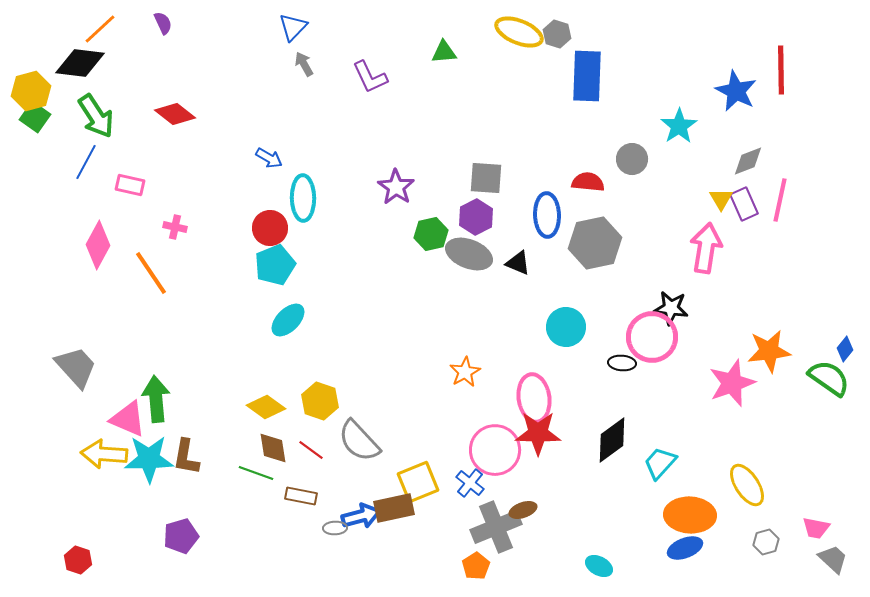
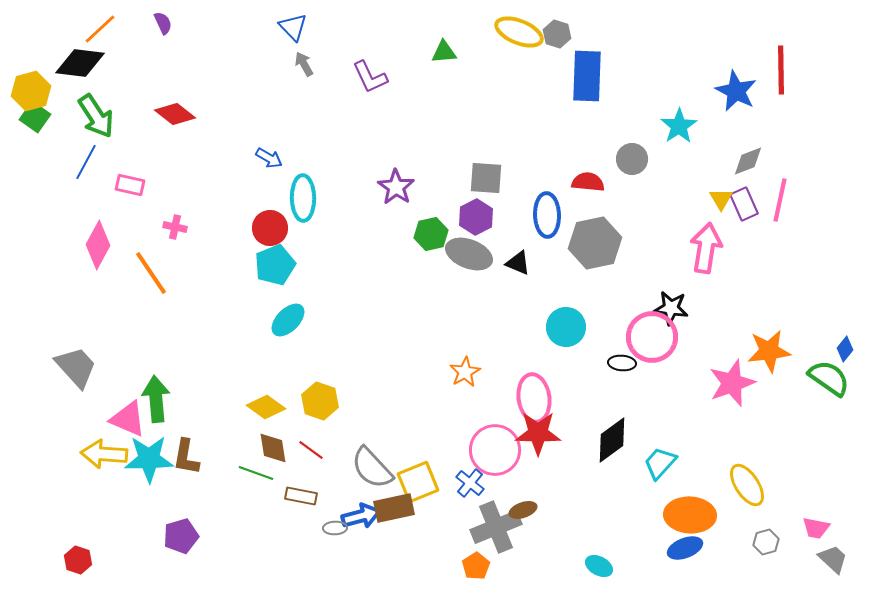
blue triangle at (293, 27): rotated 28 degrees counterclockwise
gray semicircle at (359, 441): moved 13 px right, 27 px down
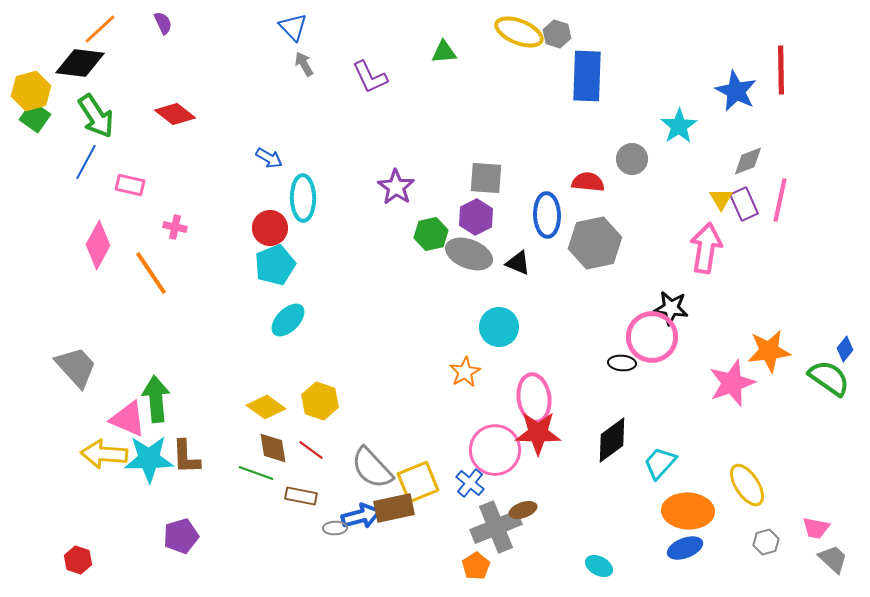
cyan circle at (566, 327): moved 67 px left
brown L-shape at (186, 457): rotated 12 degrees counterclockwise
orange ellipse at (690, 515): moved 2 px left, 4 px up
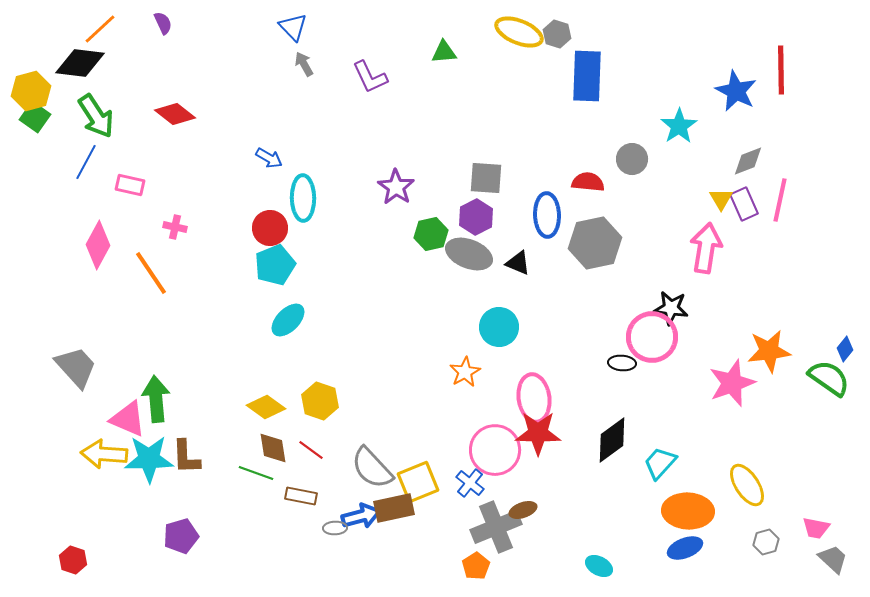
red hexagon at (78, 560): moved 5 px left
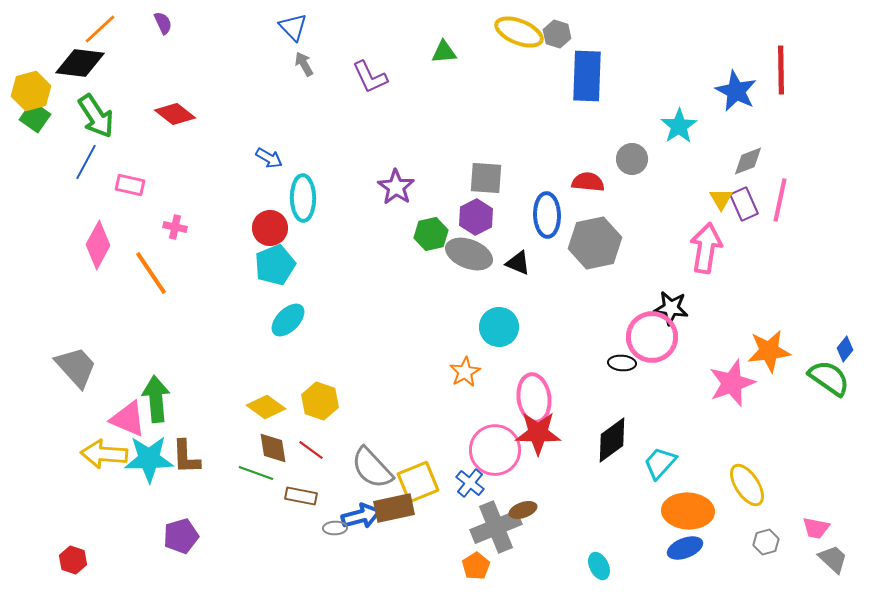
cyan ellipse at (599, 566): rotated 36 degrees clockwise
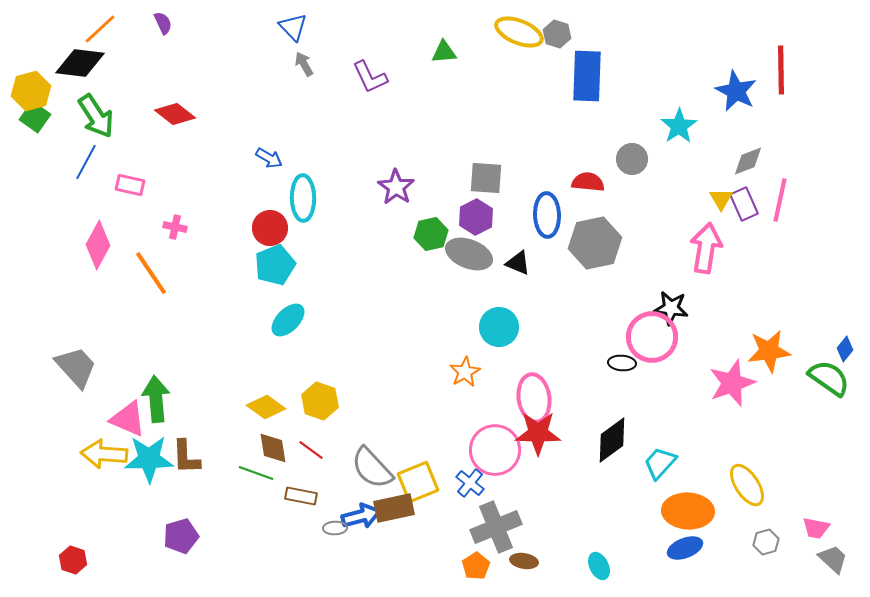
brown ellipse at (523, 510): moved 1 px right, 51 px down; rotated 28 degrees clockwise
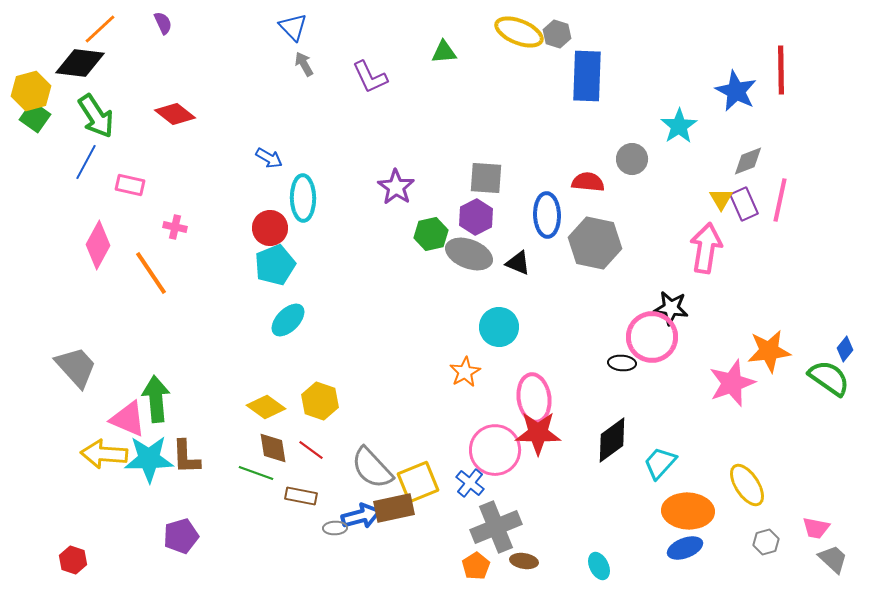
gray hexagon at (595, 243): rotated 24 degrees clockwise
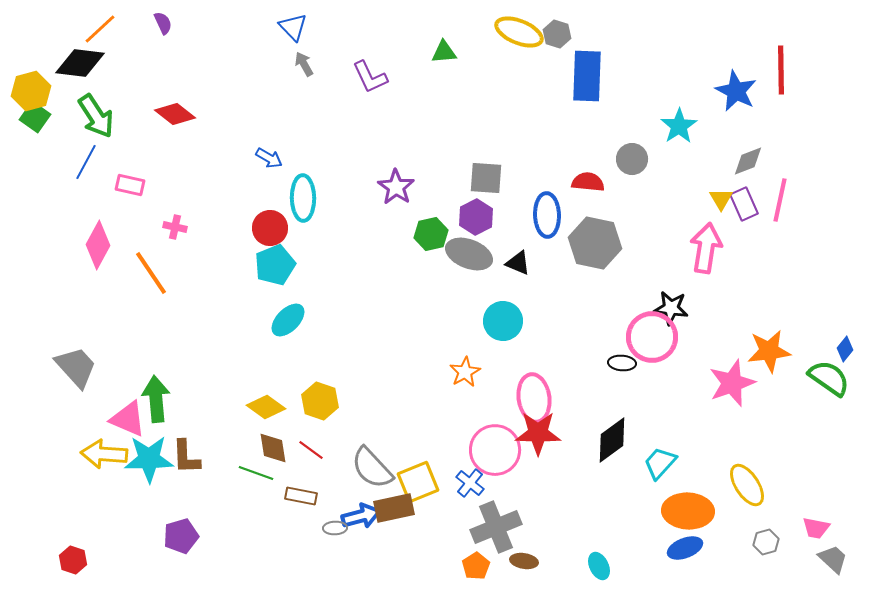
cyan circle at (499, 327): moved 4 px right, 6 px up
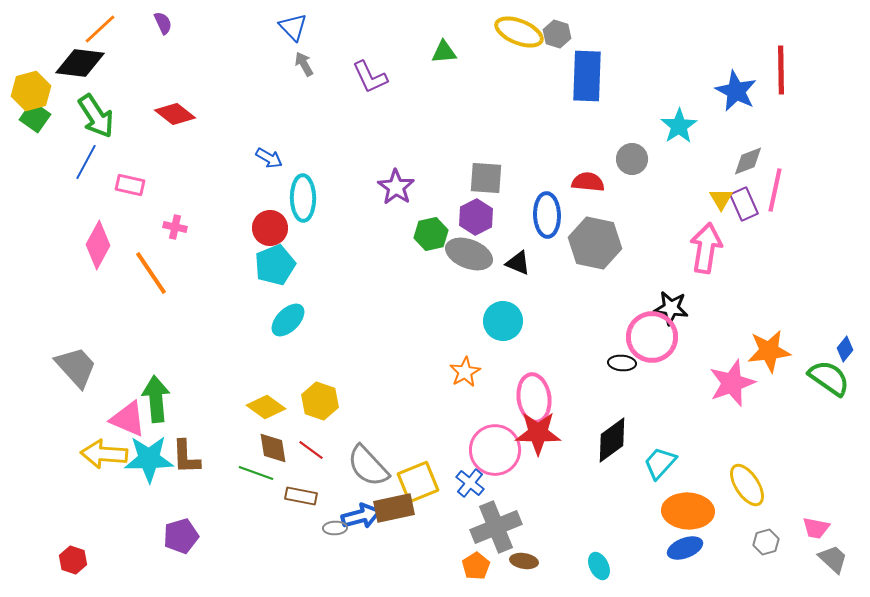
pink line at (780, 200): moved 5 px left, 10 px up
gray semicircle at (372, 468): moved 4 px left, 2 px up
